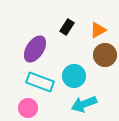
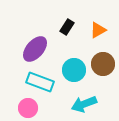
purple ellipse: rotated 8 degrees clockwise
brown circle: moved 2 px left, 9 px down
cyan circle: moved 6 px up
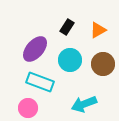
cyan circle: moved 4 px left, 10 px up
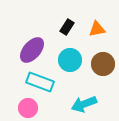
orange triangle: moved 1 px left, 1 px up; rotated 18 degrees clockwise
purple ellipse: moved 3 px left, 1 px down
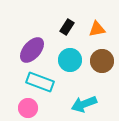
brown circle: moved 1 px left, 3 px up
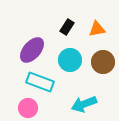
brown circle: moved 1 px right, 1 px down
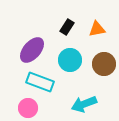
brown circle: moved 1 px right, 2 px down
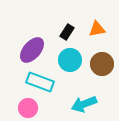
black rectangle: moved 5 px down
brown circle: moved 2 px left
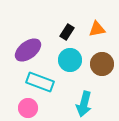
purple ellipse: moved 4 px left; rotated 12 degrees clockwise
cyan arrow: rotated 55 degrees counterclockwise
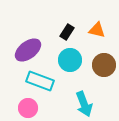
orange triangle: moved 1 px down; rotated 24 degrees clockwise
brown circle: moved 2 px right, 1 px down
cyan rectangle: moved 1 px up
cyan arrow: rotated 35 degrees counterclockwise
